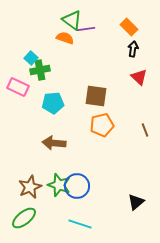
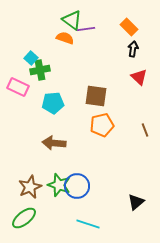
cyan line: moved 8 px right
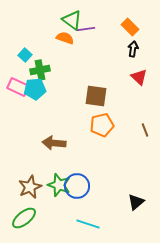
orange rectangle: moved 1 px right
cyan square: moved 6 px left, 3 px up
cyan pentagon: moved 18 px left, 14 px up
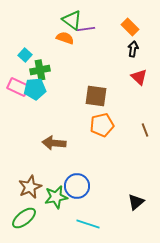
green star: moved 3 px left, 12 px down; rotated 30 degrees counterclockwise
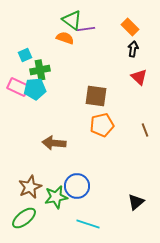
cyan square: rotated 24 degrees clockwise
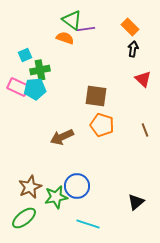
red triangle: moved 4 px right, 2 px down
orange pentagon: rotated 30 degrees clockwise
brown arrow: moved 8 px right, 6 px up; rotated 30 degrees counterclockwise
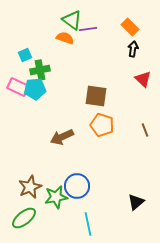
purple line: moved 2 px right
cyan line: rotated 60 degrees clockwise
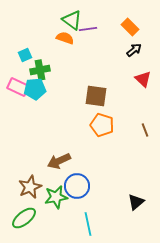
black arrow: moved 1 px right, 1 px down; rotated 42 degrees clockwise
brown arrow: moved 3 px left, 24 px down
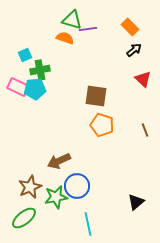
green triangle: rotated 20 degrees counterclockwise
